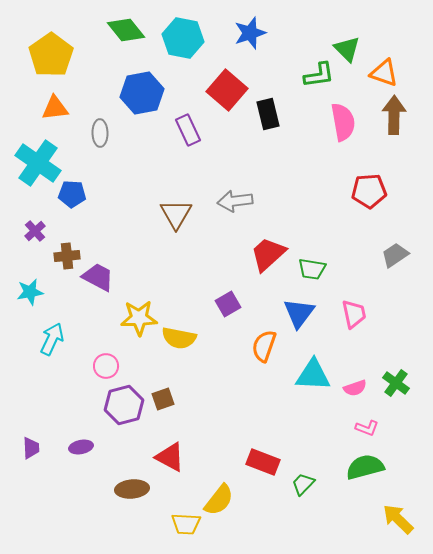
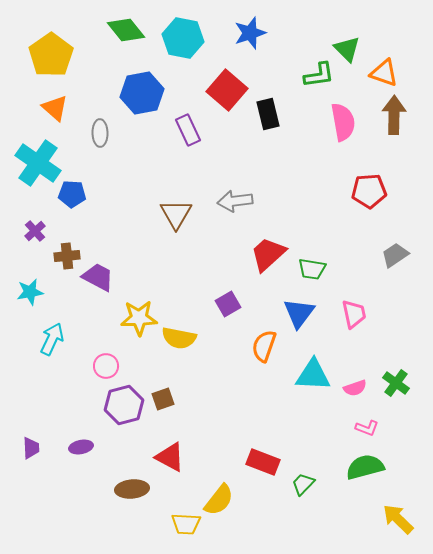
orange triangle at (55, 108): rotated 48 degrees clockwise
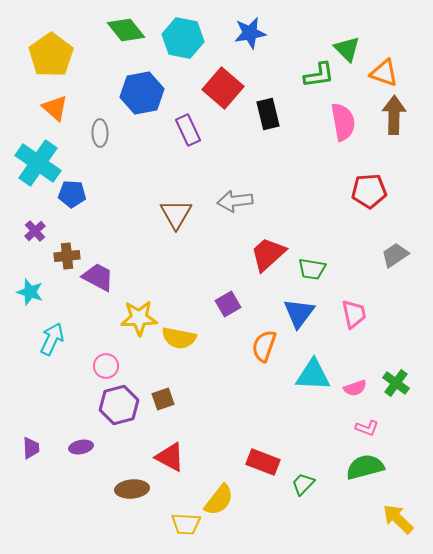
blue star at (250, 33): rotated 8 degrees clockwise
red square at (227, 90): moved 4 px left, 2 px up
cyan star at (30, 292): rotated 28 degrees clockwise
purple hexagon at (124, 405): moved 5 px left
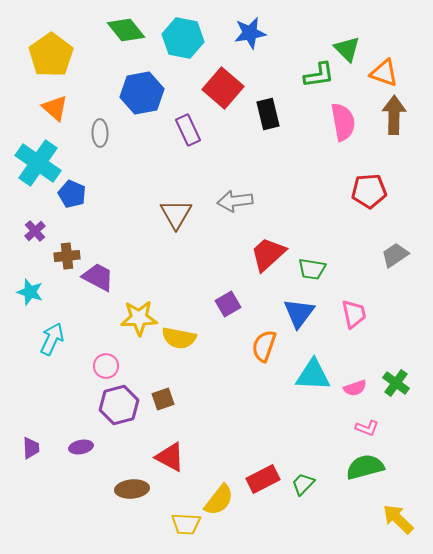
blue pentagon at (72, 194): rotated 20 degrees clockwise
red rectangle at (263, 462): moved 17 px down; rotated 48 degrees counterclockwise
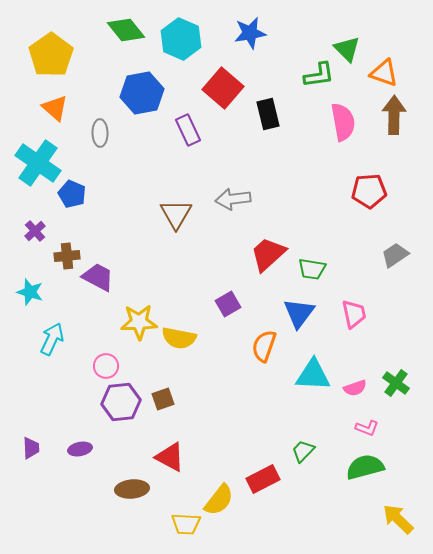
cyan hexagon at (183, 38): moved 2 px left, 1 px down; rotated 12 degrees clockwise
gray arrow at (235, 201): moved 2 px left, 2 px up
yellow star at (139, 318): moved 4 px down
purple hexagon at (119, 405): moved 2 px right, 3 px up; rotated 9 degrees clockwise
purple ellipse at (81, 447): moved 1 px left, 2 px down
green trapezoid at (303, 484): moved 33 px up
